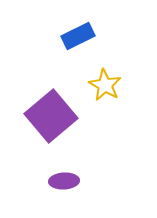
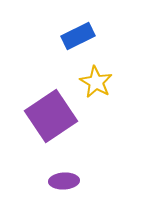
yellow star: moved 9 px left, 3 px up
purple square: rotated 6 degrees clockwise
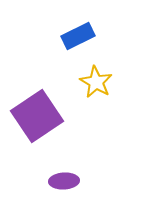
purple square: moved 14 px left
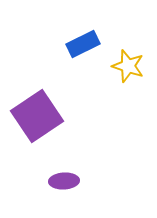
blue rectangle: moved 5 px right, 8 px down
yellow star: moved 32 px right, 16 px up; rotated 12 degrees counterclockwise
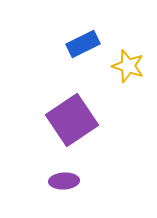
purple square: moved 35 px right, 4 px down
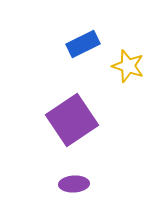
purple ellipse: moved 10 px right, 3 px down
